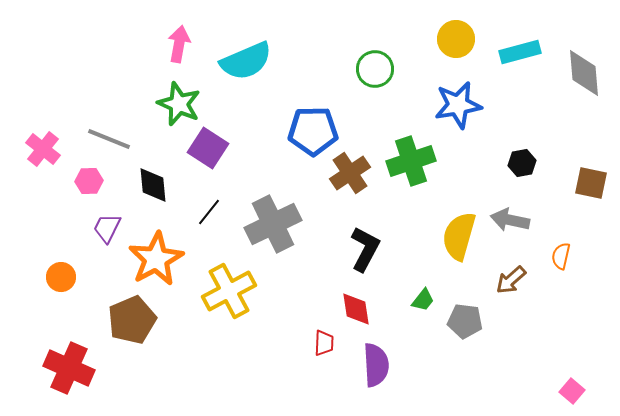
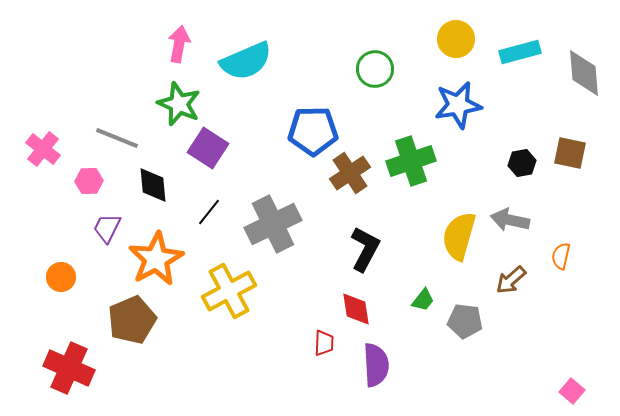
gray line: moved 8 px right, 1 px up
brown square: moved 21 px left, 30 px up
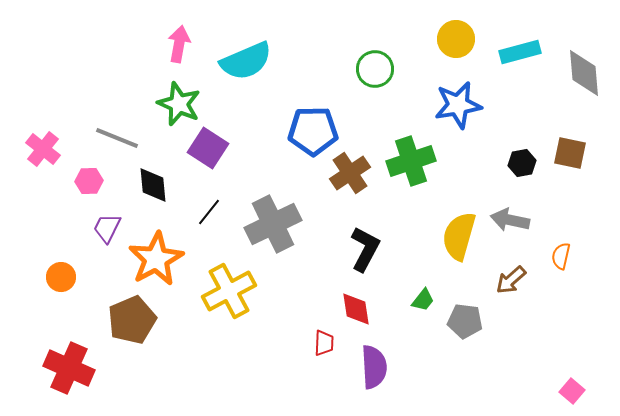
purple semicircle: moved 2 px left, 2 px down
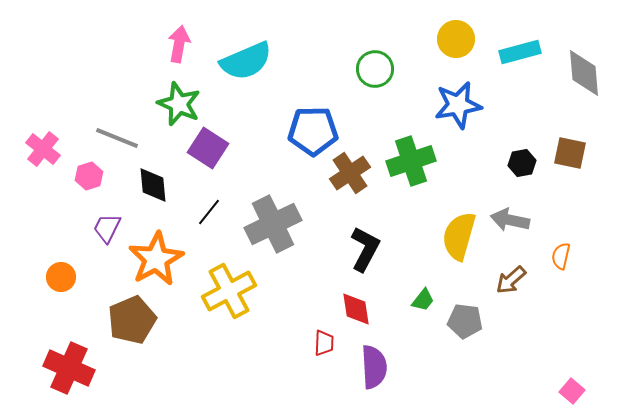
pink hexagon: moved 5 px up; rotated 16 degrees counterclockwise
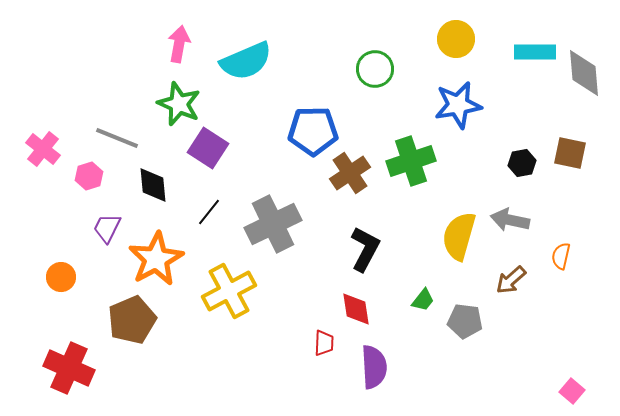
cyan rectangle: moved 15 px right; rotated 15 degrees clockwise
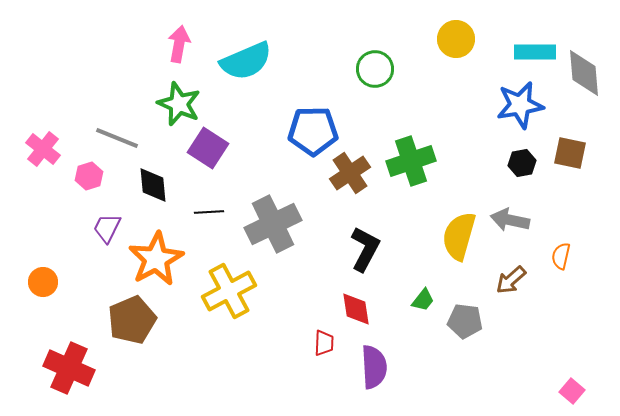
blue star: moved 62 px right
black line: rotated 48 degrees clockwise
orange circle: moved 18 px left, 5 px down
